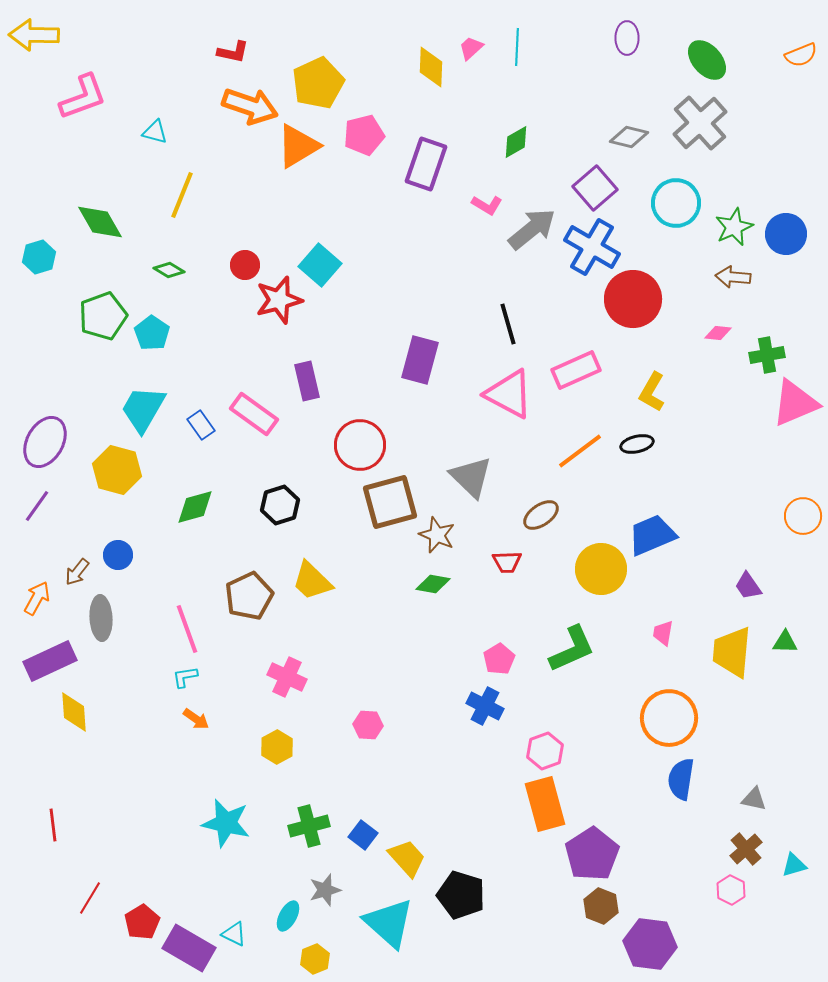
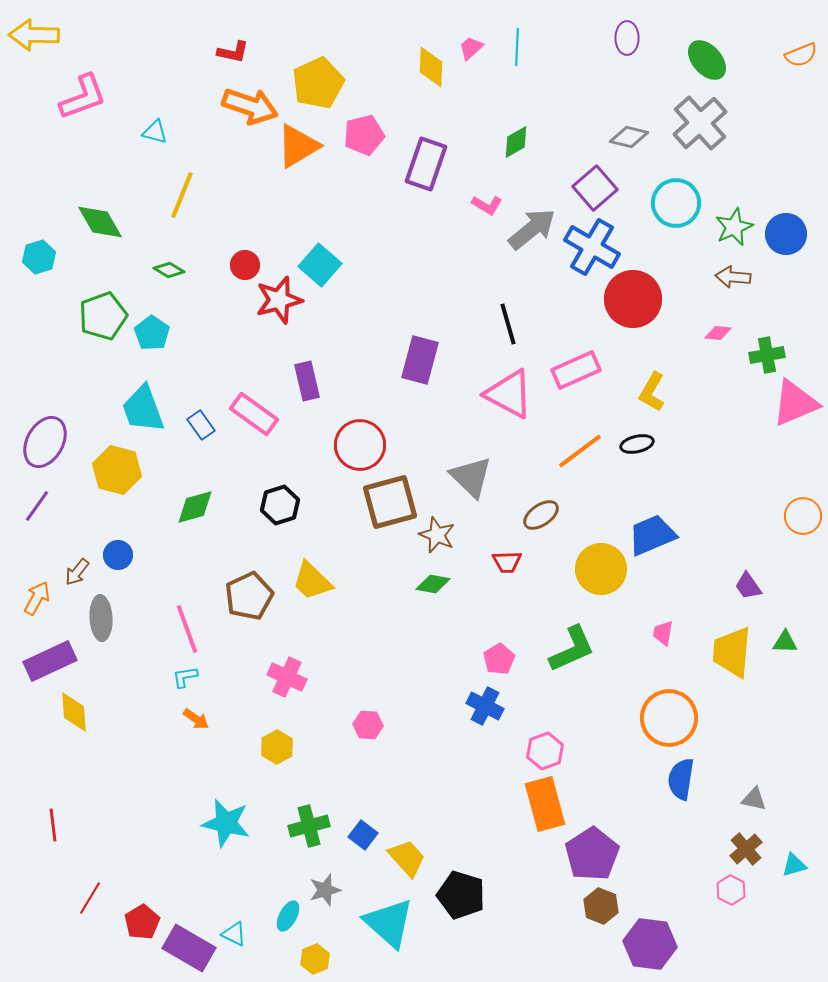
cyan trapezoid at (143, 409): rotated 50 degrees counterclockwise
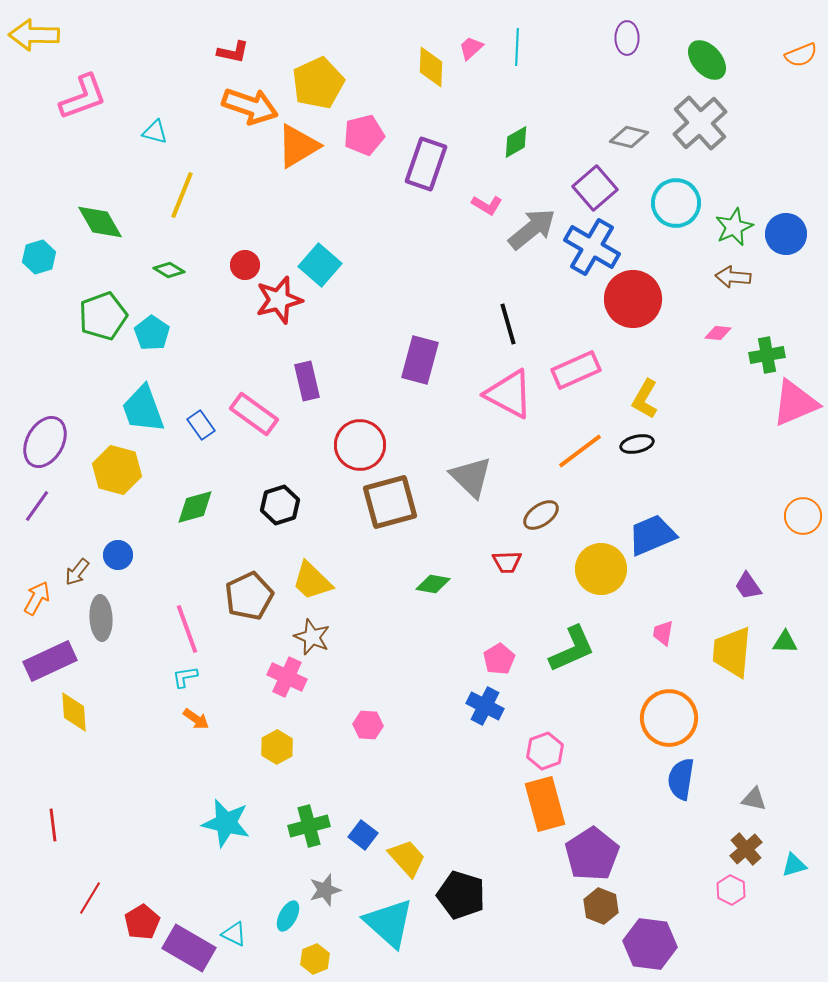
yellow L-shape at (652, 392): moved 7 px left, 7 px down
brown star at (437, 535): moved 125 px left, 102 px down
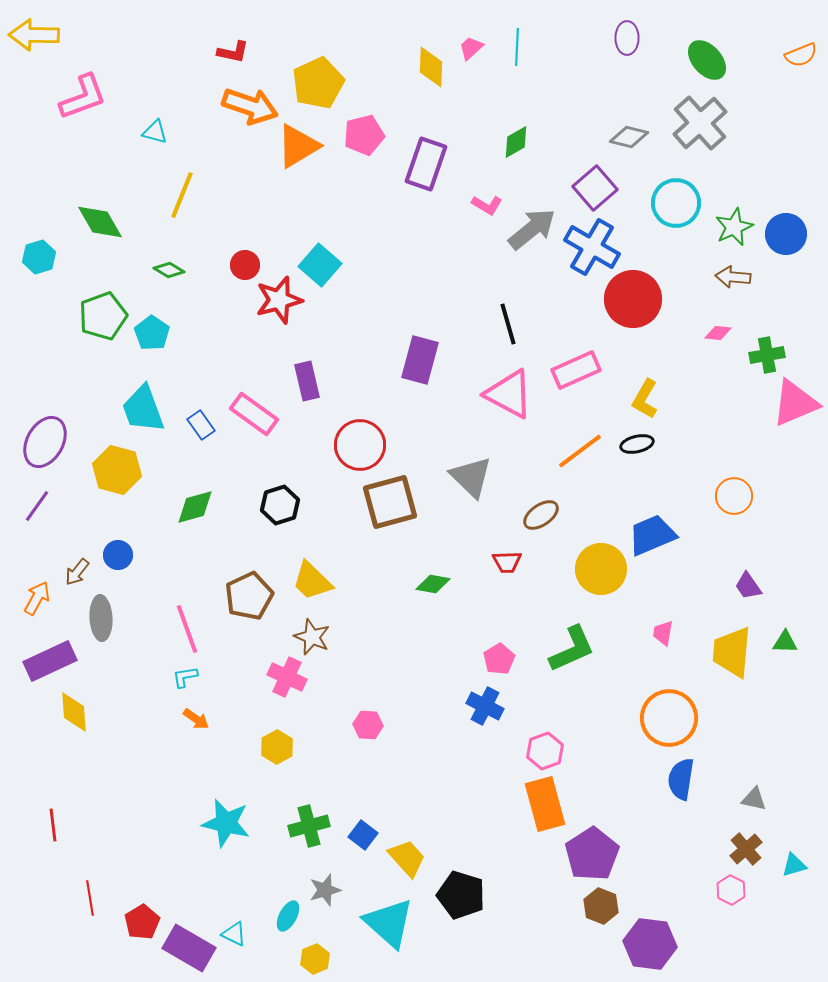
orange circle at (803, 516): moved 69 px left, 20 px up
red line at (90, 898): rotated 40 degrees counterclockwise
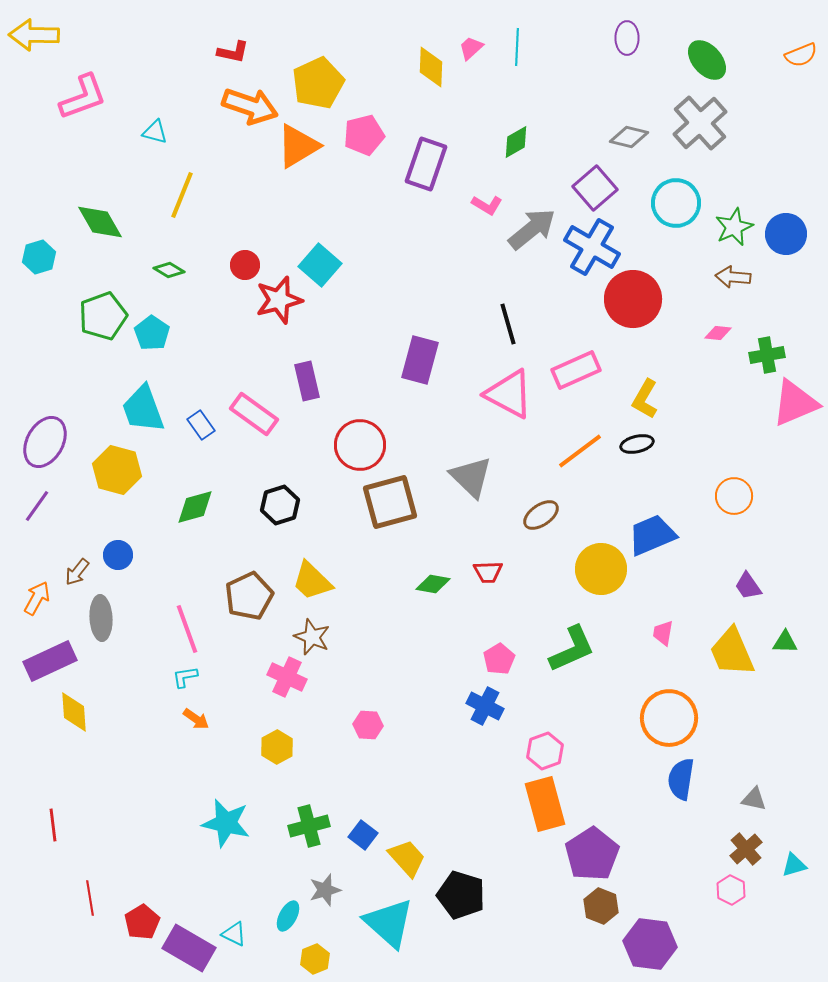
red trapezoid at (507, 562): moved 19 px left, 10 px down
yellow trapezoid at (732, 652): rotated 28 degrees counterclockwise
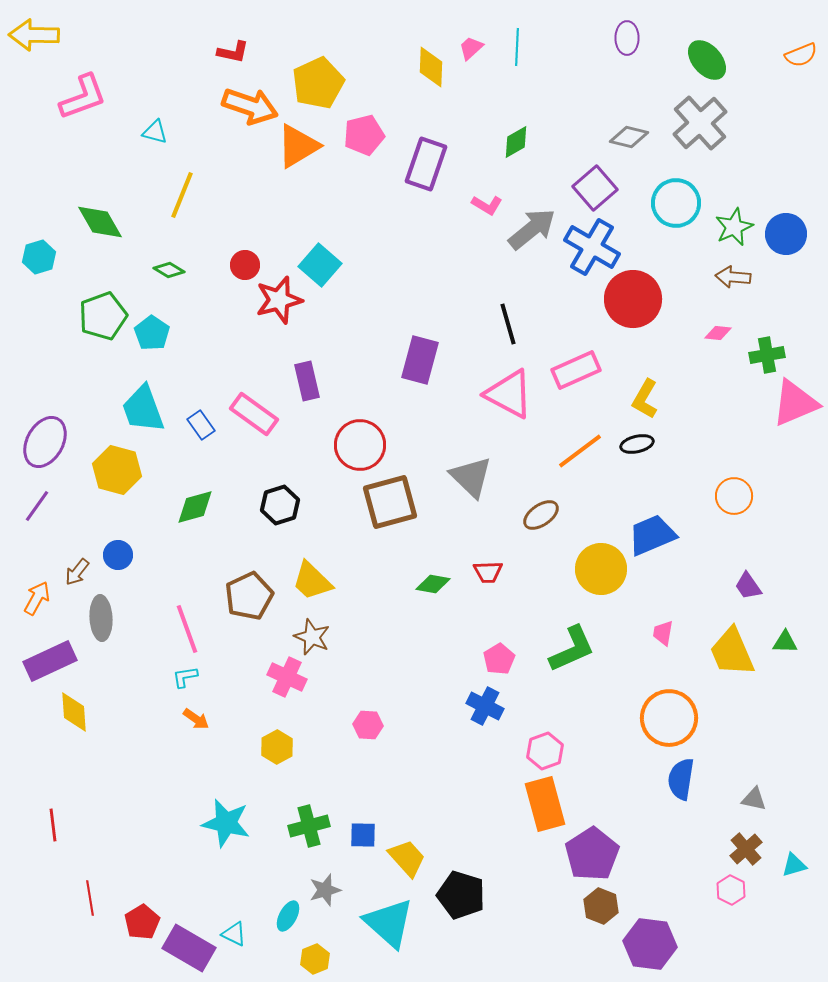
blue square at (363, 835): rotated 36 degrees counterclockwise
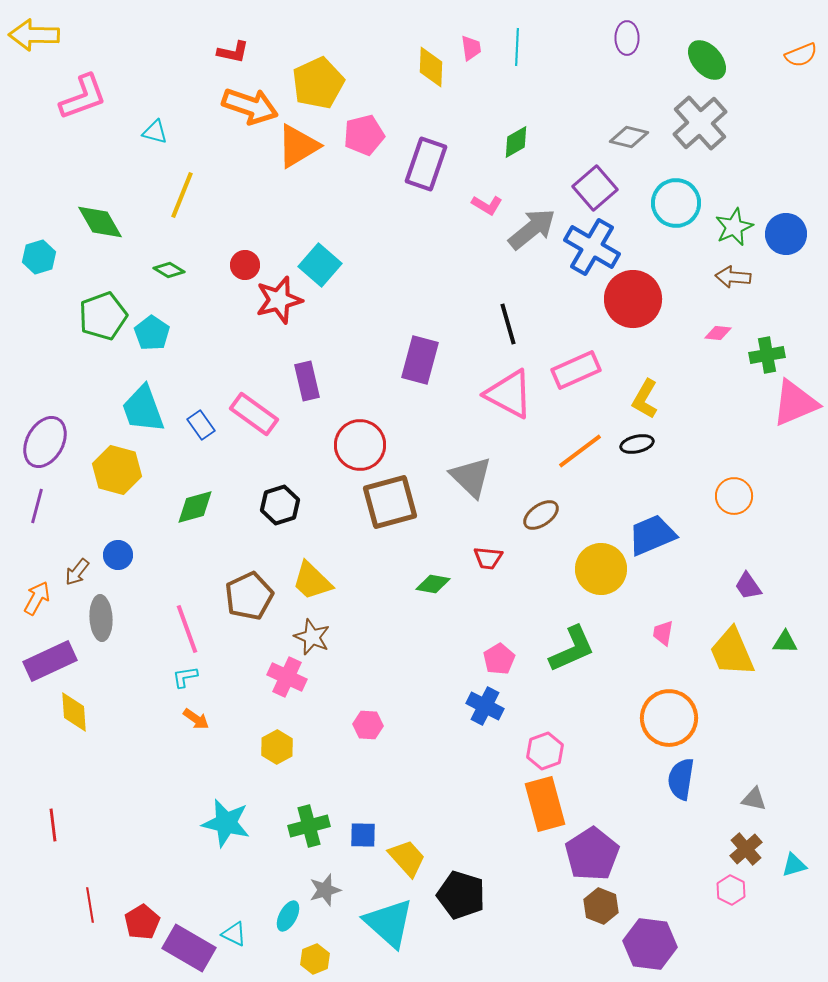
pink trapezoid at (471, 48): rotated 124 degrees clockwise
purple line at (37, 506): rotated 20 degrees counterclockwise
red trapezoid at (488, 572): moved 14 px up; rotated 8 degrees clockwise
red line at (90, 898): moved 7 px down
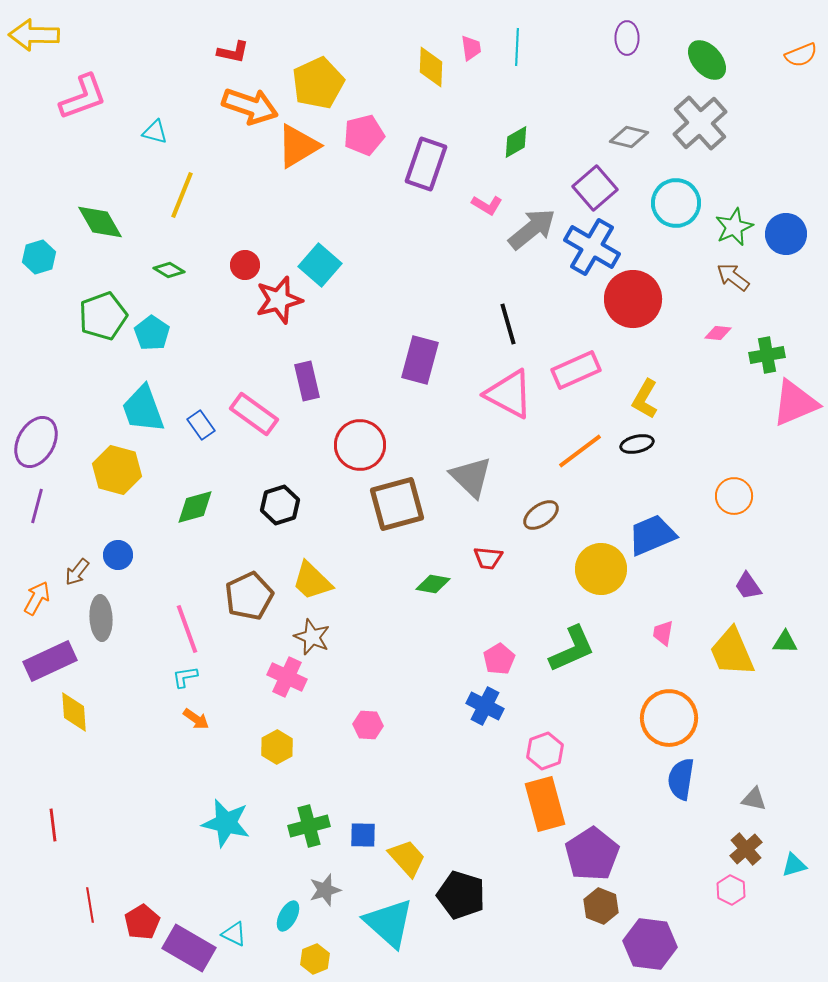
brown arrow at (733, 277): rotated 32 degrees clockwise
purple ellipse at (45, 442): moved 9 px left
brown square at (390, 502): moved 7 px right, 2 px down
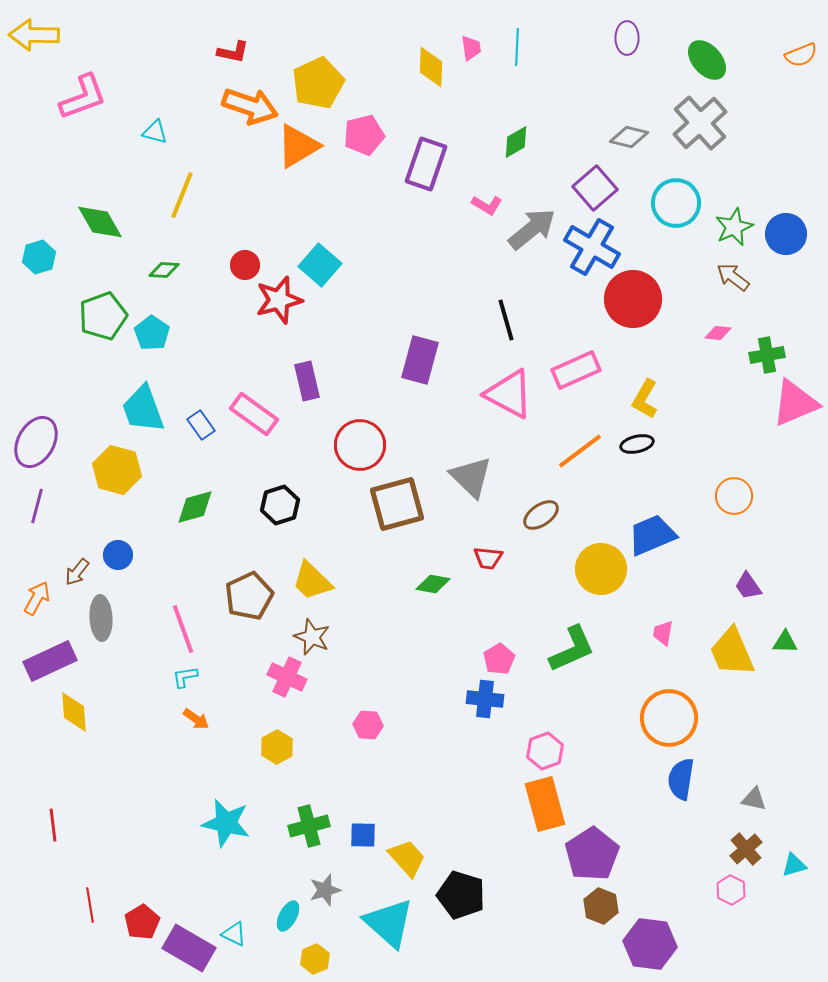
green diamond at (169, 270): moved 5 px left; rotated 28 degrees counterclockwise
black line at (508, 324): moved 2 px left, 4 px up
pink line at (187, 629): moved 4 px left
blue cross at (485, 706): moved 7 px up; rotated 21 degrees counterclockwise
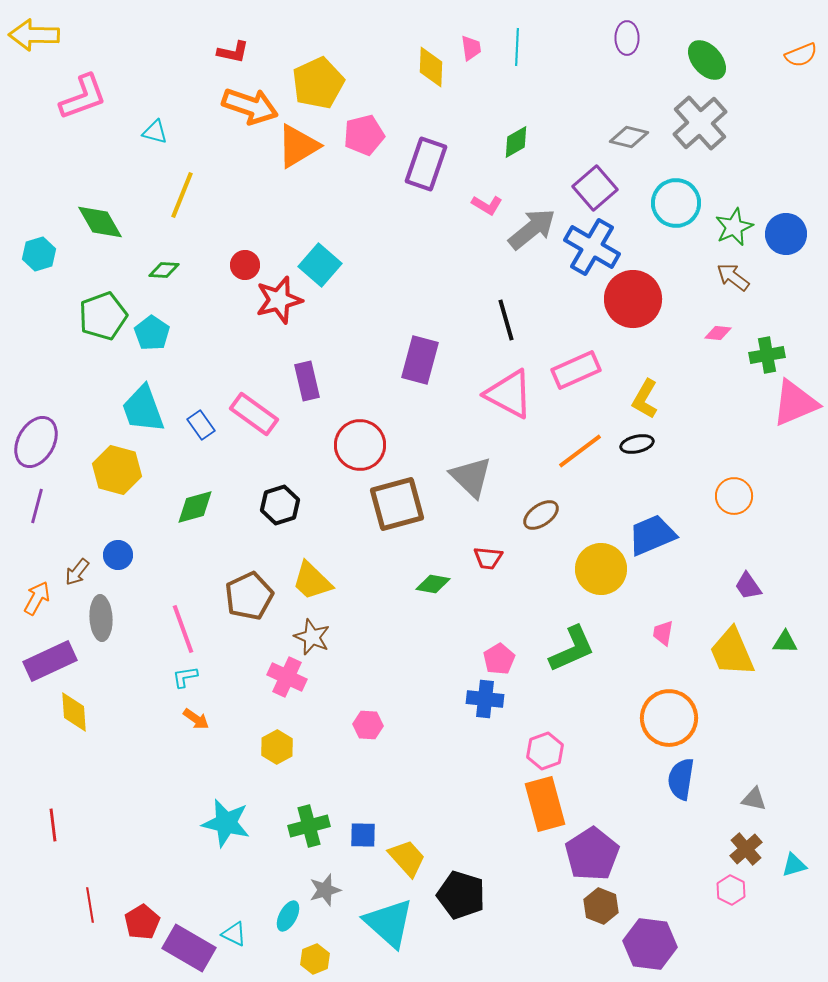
cyan hexagon at (39, 257): moved 3 px up
